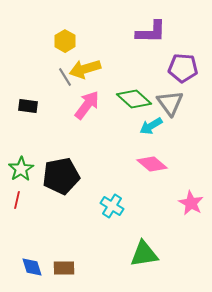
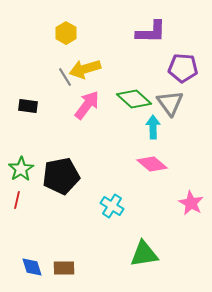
yellow hexagon: moved 1 px right, 8 px up
cyan arrow: moved 2 px right, 1 px down; rotated 120 degrees clockwise
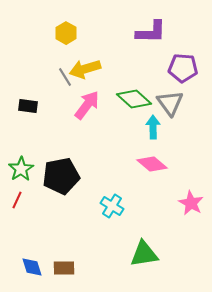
red line: rotated 12 degrees clockwise
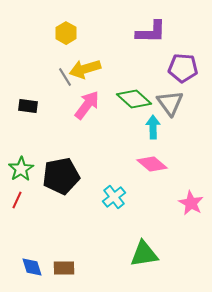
cyan cross: moved 2 px right, 9 px up; rotated 20 degrees clockwise
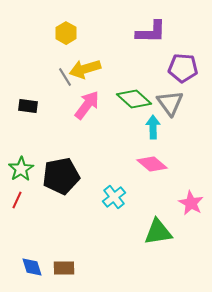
green triangle: moved 14 px right, 22 px up
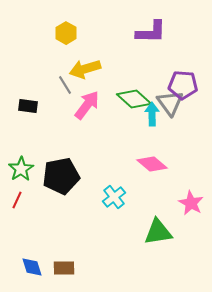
purple pentagon: moved 17 px down
gray line: moved 8 px down
cyan arrow: moved 1 px left, 13 px up
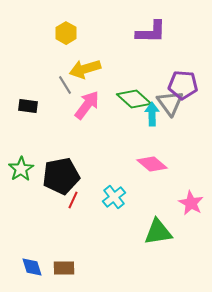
red line: moved 56 px right
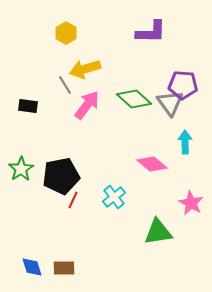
cyan arrow: moved 33 px right, 28 px down
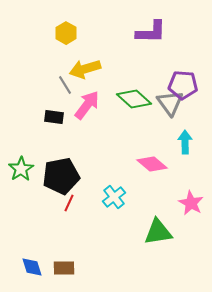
black rectangle: moved 26 px right, 11 px down
red line: moved 4 px left, 3 px down
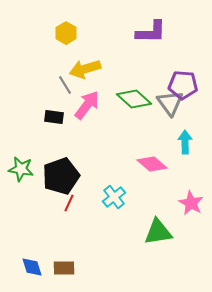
green star: rotated 30 degrees counterclockwise
black pentagon: rotated 9 degrees counterclockwise
